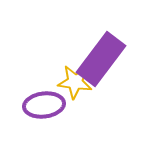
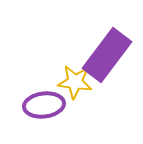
purple rectangle: moved 6 px right, 4 px up
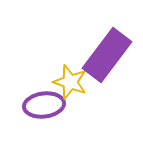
yellow star: moved 5 px left; rotated 12 degrees clockwise
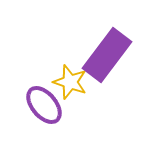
purple ellipse: rotated 57 degrees clockwise
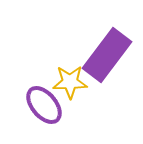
yellow star: rotated 20 degrees counterclockwise
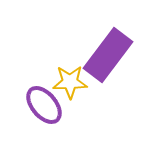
purple rectangle: moved 1 px right
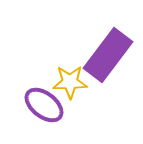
purple ellipse: rotated 12 degrees counterclockwise
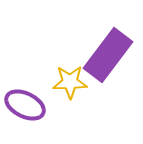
purple ellipse: moved 19 px left; rotated 12 degrees counterclockwise
